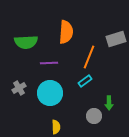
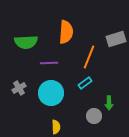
cyan rectangle: moved 2 px down
cyan circle: moved 1 px right
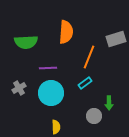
purple line: moved 1 px left, 5 px down
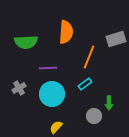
cyan rectangle: moved 1 px down
cyan circle: moved 1 px right, 1 px down
yellow semicircle: rotated 136 degrees counterclockwise
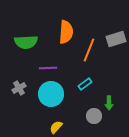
orange line: moved 7 px up
cyan circle: moved 1 px left
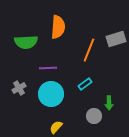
orange semicircle: moved 8 px left, 5 px up
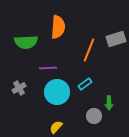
cyan circle: moved 6 px right, 2 px up
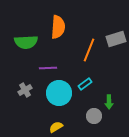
gray cross: moved 6 px right, 2 px down
cyan circle: moved 2 px right, 1 px down
green arrow: moved 1 px up
yellow semicircle: rotated 16 degrees clockwise
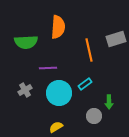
orange line: rotated 35 degrees counterclockwise
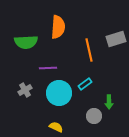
yellow semicircle: rotated 56 degrees clockwise
